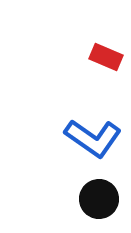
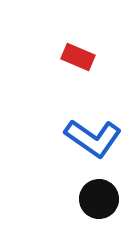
red rectangle: moved 28 px left
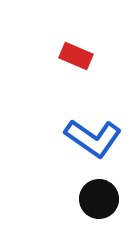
red rectangle: moved 2 px left, 1 px up
